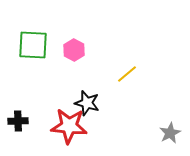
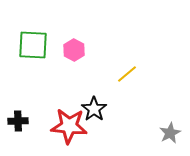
black star: moved 7 px right, 6 px down; rotated 20 degrees clockwise
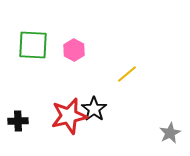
red star: moved 10 px up; rotated 18 degrees counterclockwise
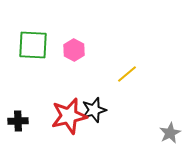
black star: moved 1 px down; rotated 20 degrees clockwise
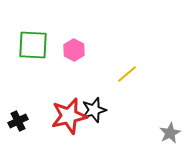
black cross: rotated 24 degrees counterclockwise
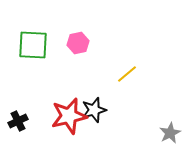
pink hexagon: moved 4 px right, 7 px up; rotated 20 degrees clockwise
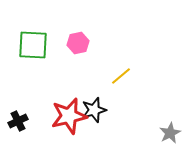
yellow line: moved 6 px left, 2 px down
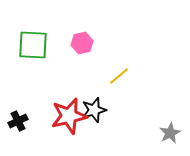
pink hexagon: moved 4 px right
yellow line: moved 2 px left
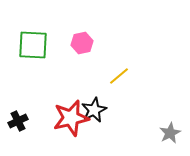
black star: rotated 10 degrees counterclockwise
red star: moved 2 px right, 2 px down
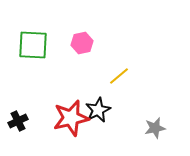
black star: moved 4 px right
gray star: moved 15 px left, 5 px up; rotated 15 degrees clockwise
